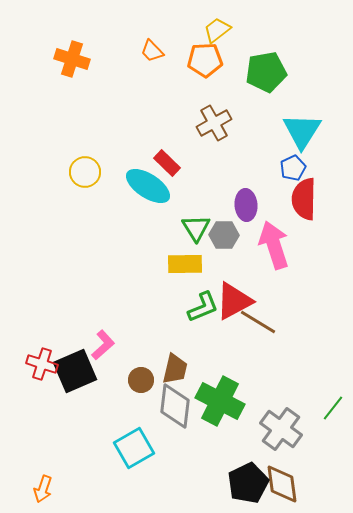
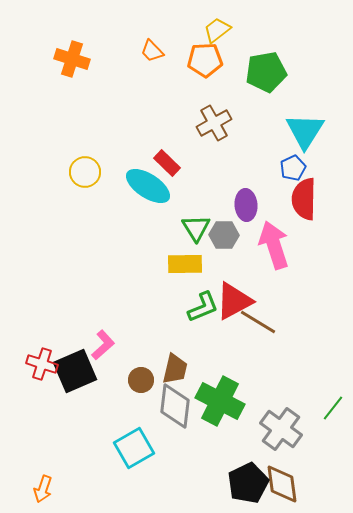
cyan triangle: moved 3 px right
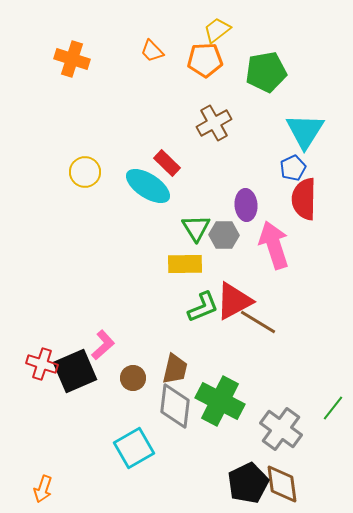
brown circle: moved 8 px left, 2 px up
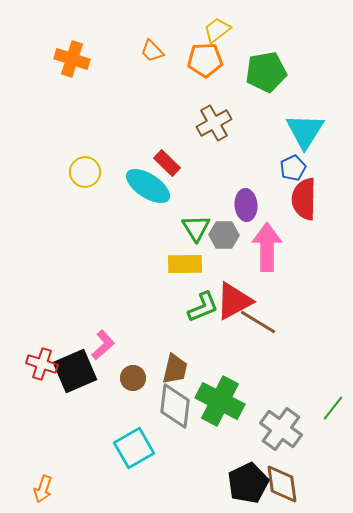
pink arrow: moved 7 px left, 2 px down; rotated 18 degrees clockwise
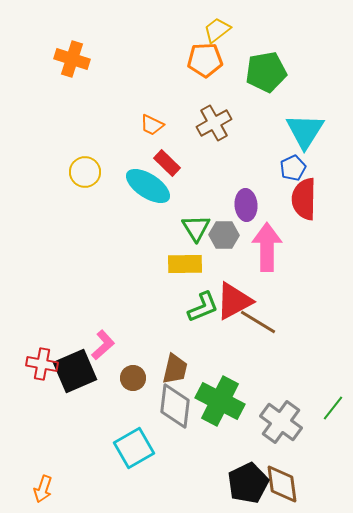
orange trapezoid: moved 74 px down; rotated 20 degrees counterclockwise
red cross: rotated 8 degrees counterclockwise
gray cross: moved 7 px up
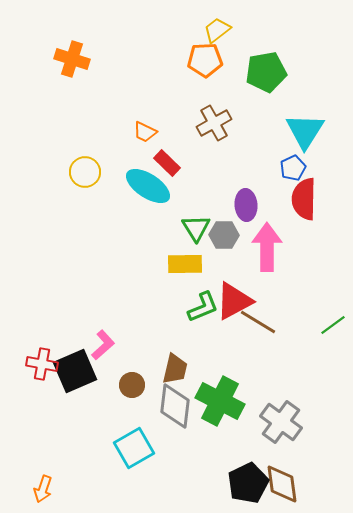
orange trapezoid: moved 7 px left, 7 px down
brown circle: moved 1 px left, 7 px down
green line: moved 83 px up; rotated 16 degrees clockwise
